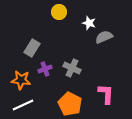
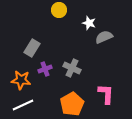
yellow circle: moved 2 px up
orange pentagon: moved 2 px right; rotated 15 degrees clockwise
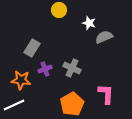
white line: moved 9 px left
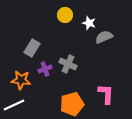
yellow circle: moved 6 px right, 5 px down
gray cross: moved 4 px left, 4 px up
orange pentagon: rotated 15 degrees clockwise
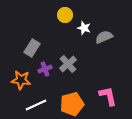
white star: moved 5 px left, 5 px down
gray cross: rotated 24 degrees clockwise
pink L-shape: moved 2 px right, 2 px down; rotated 15 degrees counterclockwise
white line: moved 22 px right
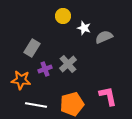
yellow circle: moved 2 px left, 1 px down
white line: rotated 35 degrees clockwise
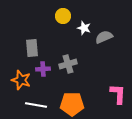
gray rectangle: rotated 36 degrees counterclockwise
gray cross: rotated 24 degrees clockwise
purple cross: moved 2 px left; rotated 16 degrees clockwise
orange star: rotated 12 degrees clockwise
pink L-shape: moved 10 px right, 2 px up; rotated 15 degrees clockwise
orange pentagon: rotated 15 degrees clockwise
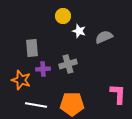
white star: moved 5 px left, 3 px down
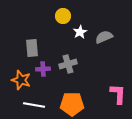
white star: moved 1 px right, 1 px down; rotated 24 degrees clockwise
white line: moved 2 px left
